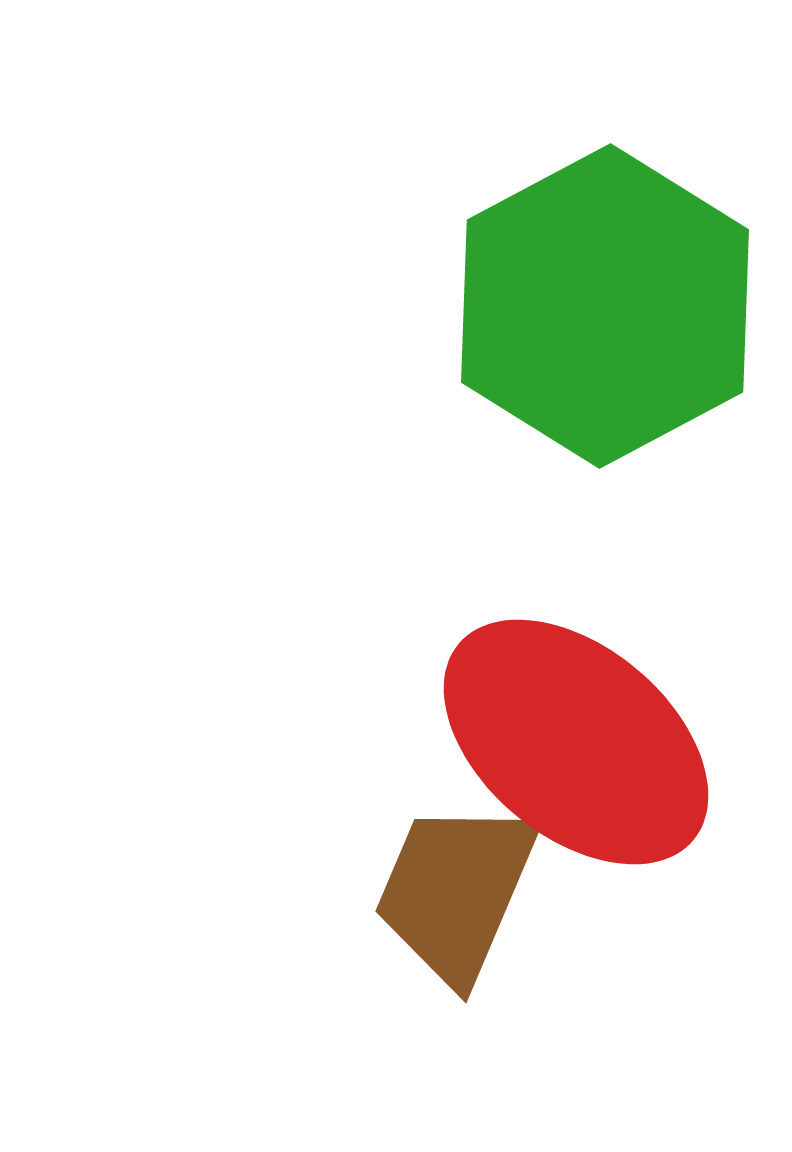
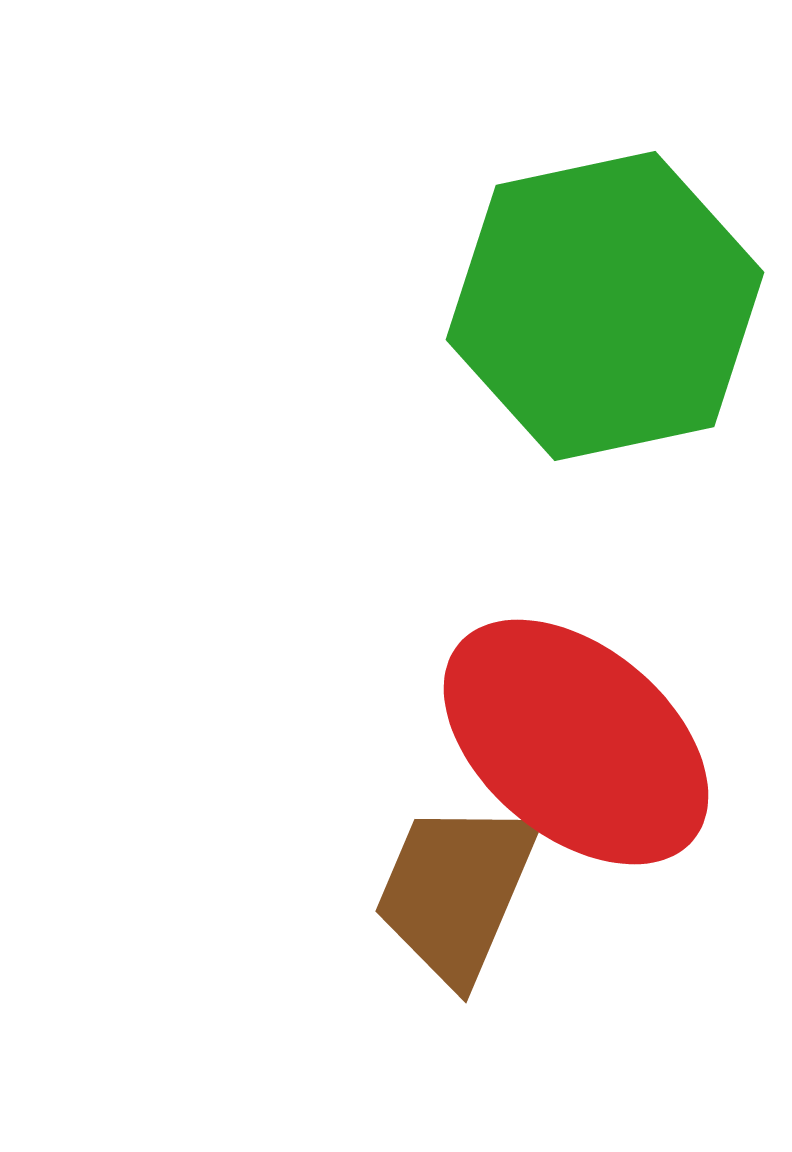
green hexagon: rotated 16 degrees clockwise
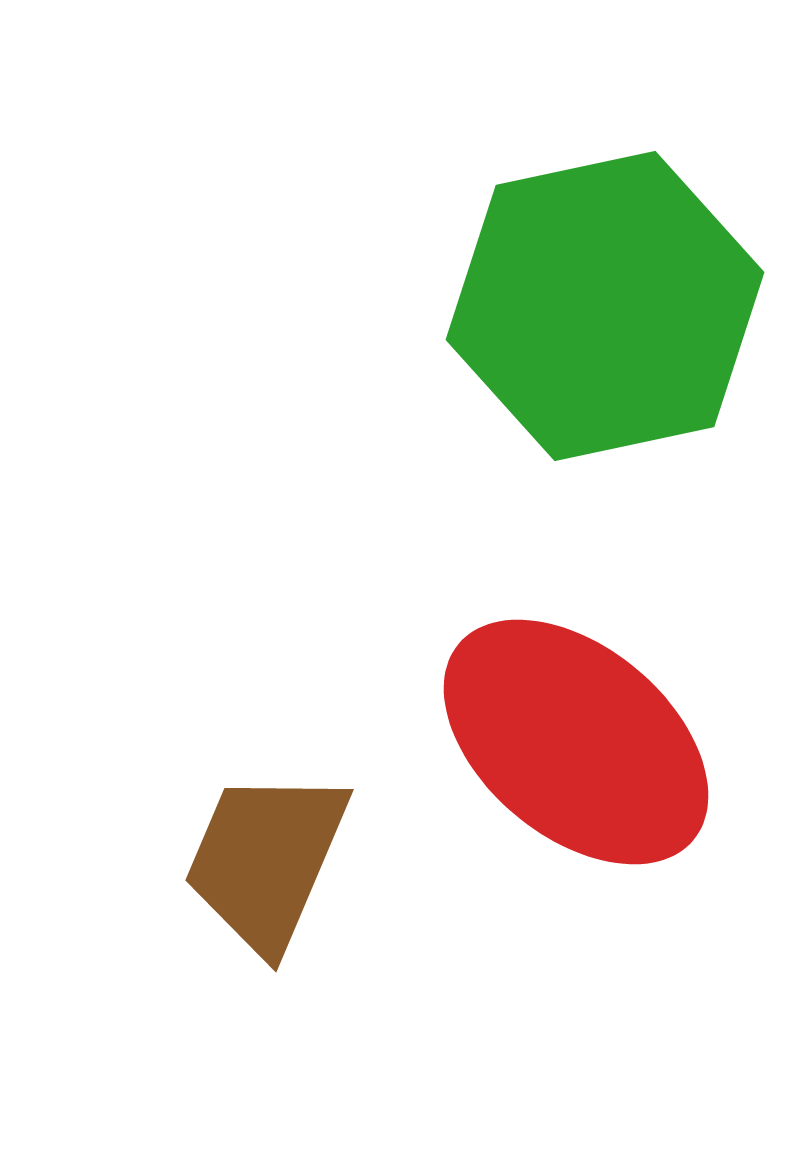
brown trapezoid: moved 190 px left, 31 px up
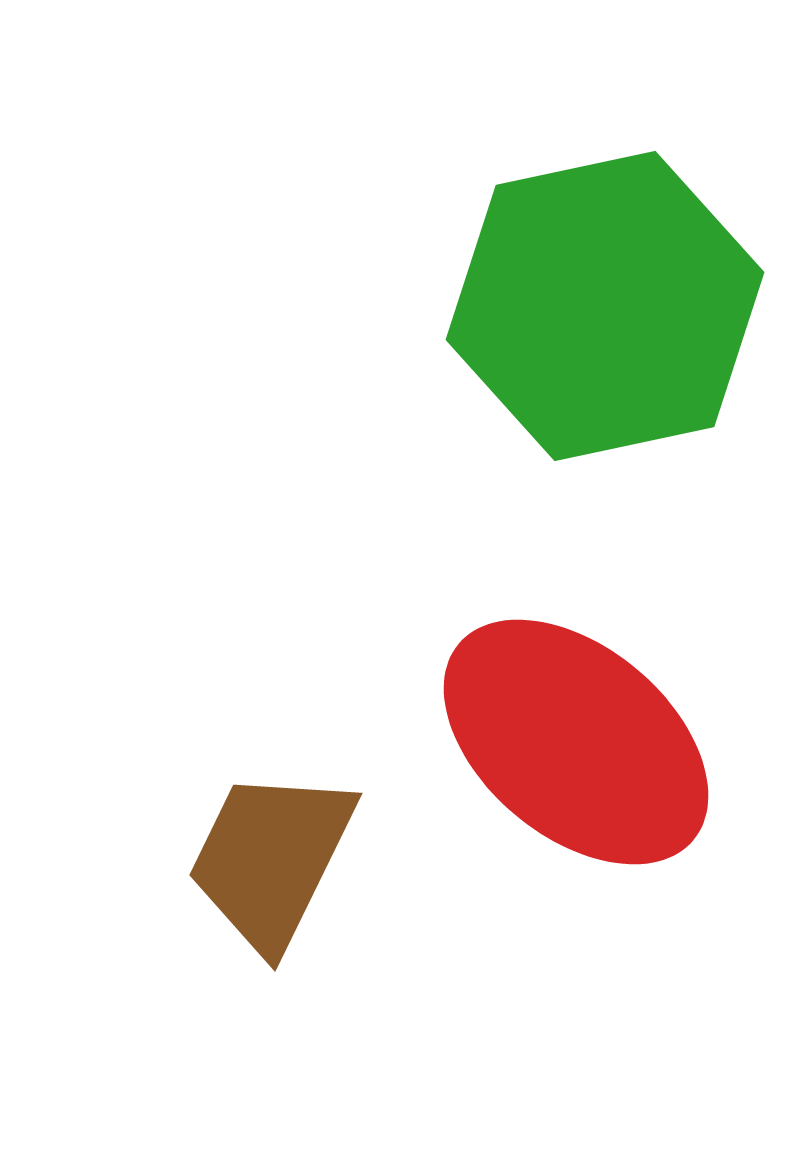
brown trapezoid: moved 5 px right, 1 px up; rotated 3 degrees clockwise
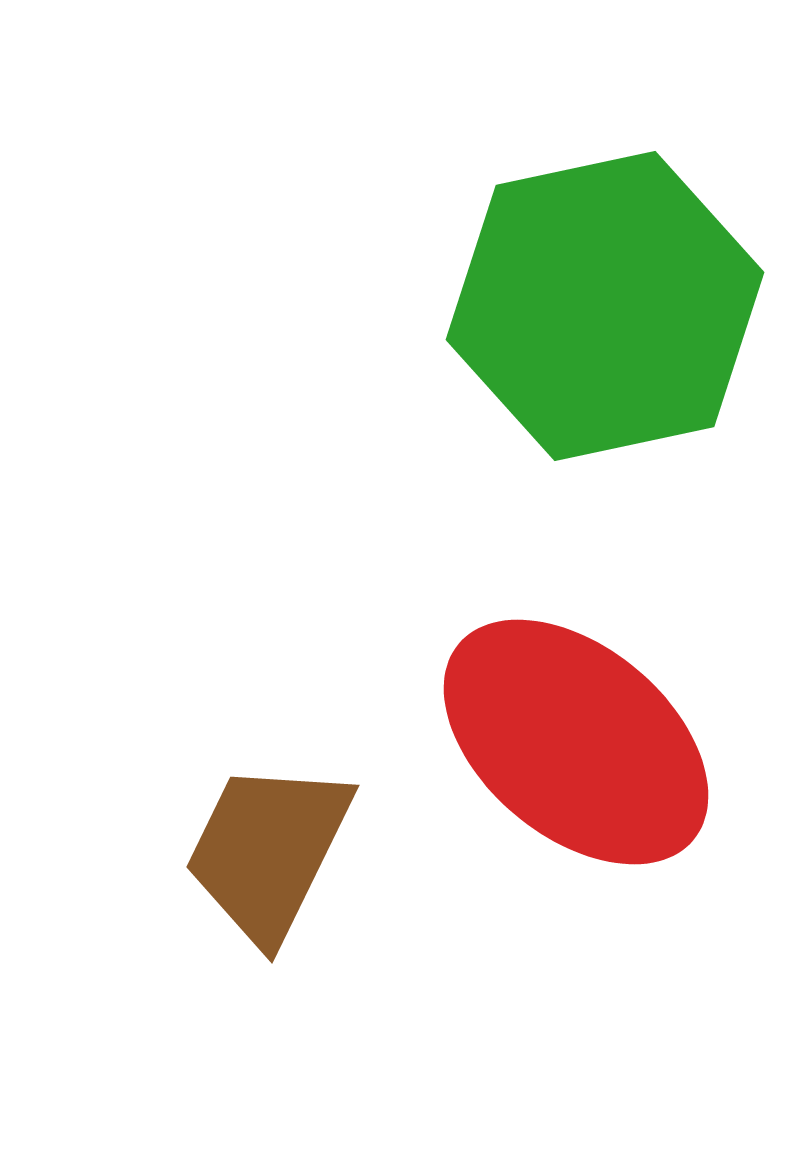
brown trapezoid: moved 3 px left, 8 px up
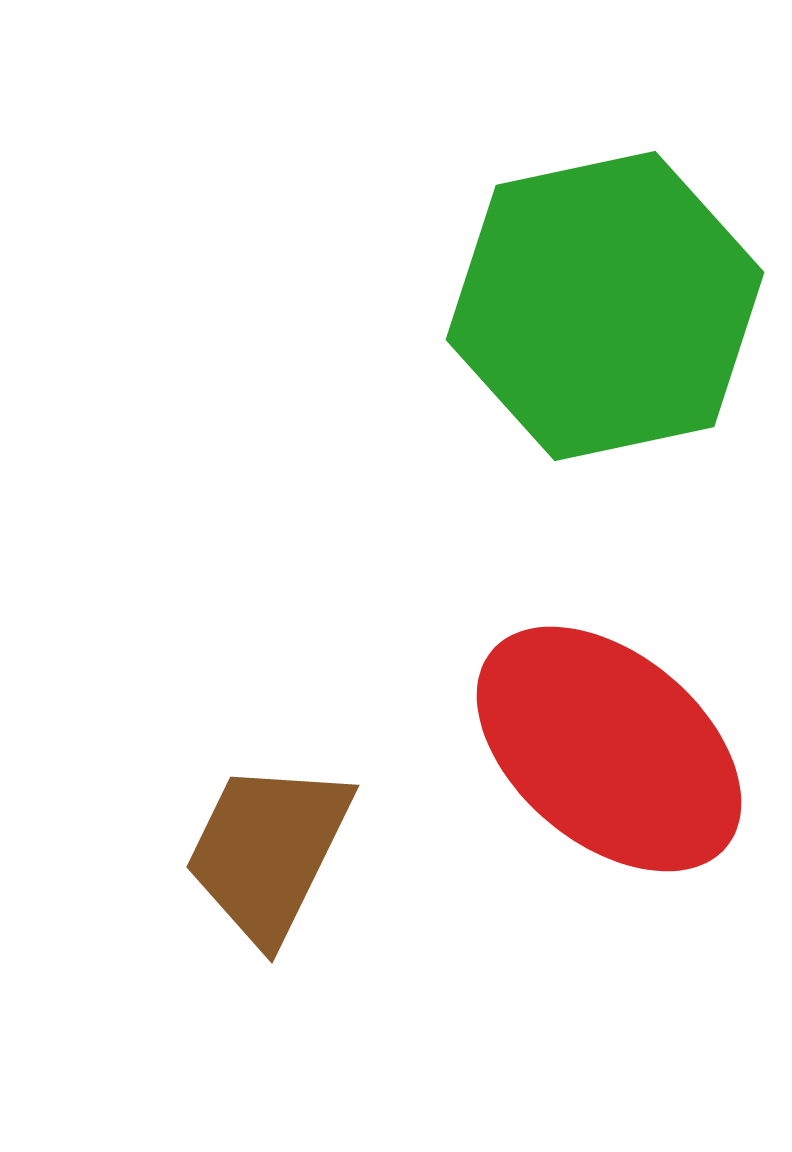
red ellipse: moved 33 px right, 7 px down
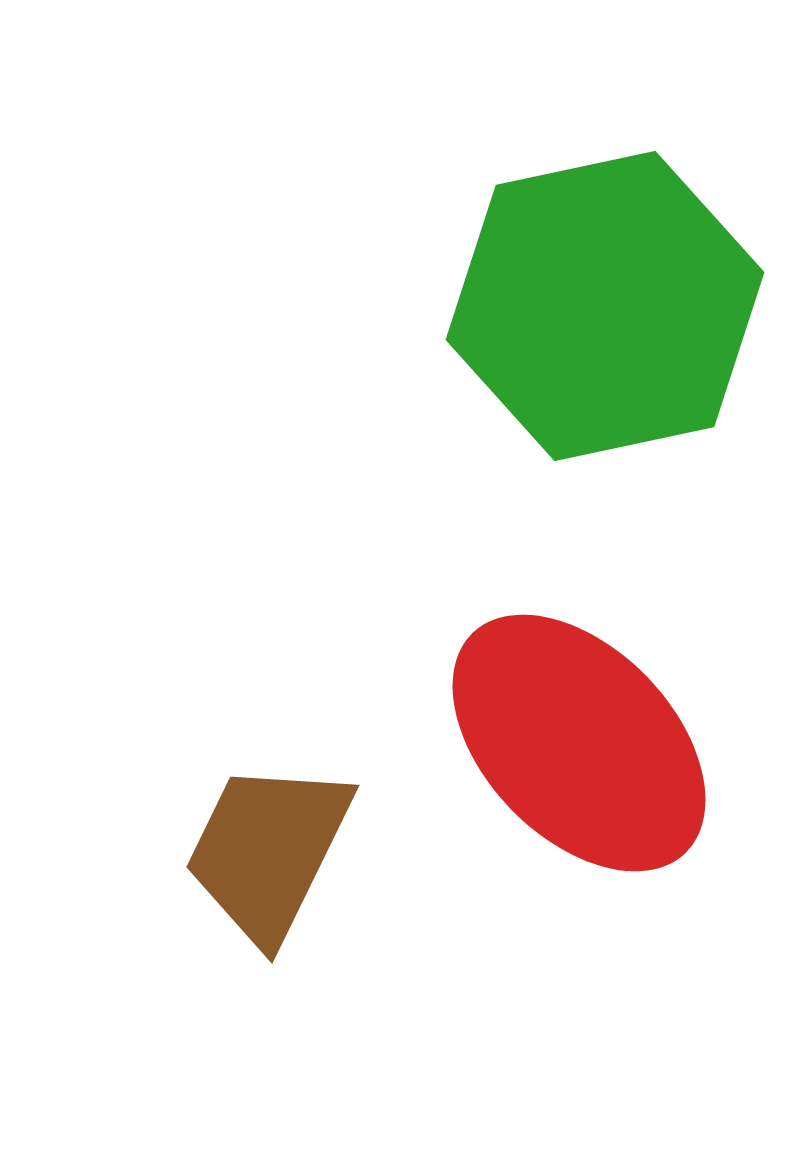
red ellipse: moved 30 px left, 6 px up; rotated 6 degrees clockwise
